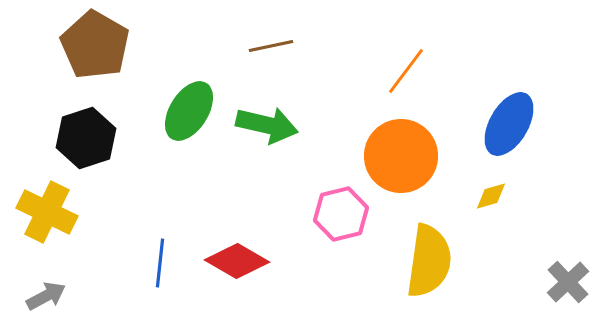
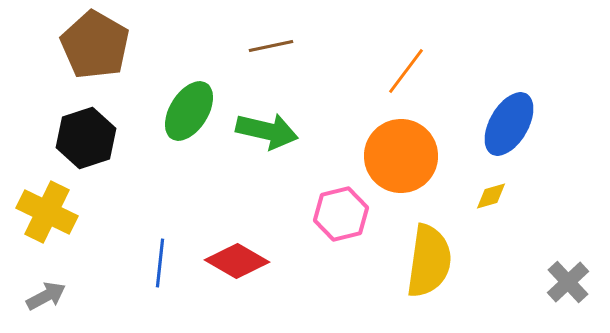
green arrow: moved 6 px down
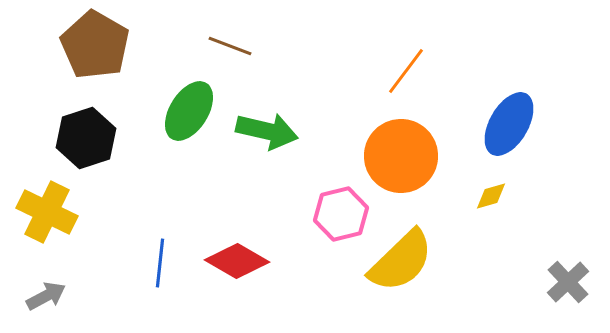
brown line: moved 41 px left; rotated 33 degrees clockwise
yellow semicircle: moved 28 px left; rotated 38 degrees clockwise
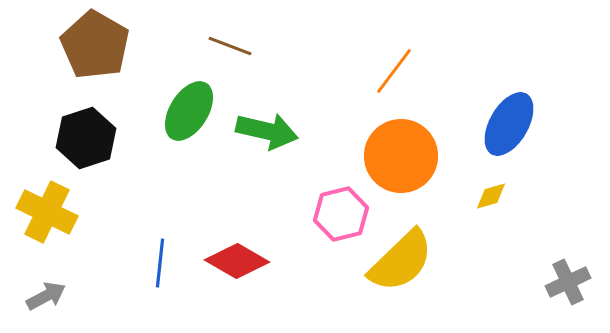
orange line: moved 12 px left
gray cross: rotated 18 degrees clockwise
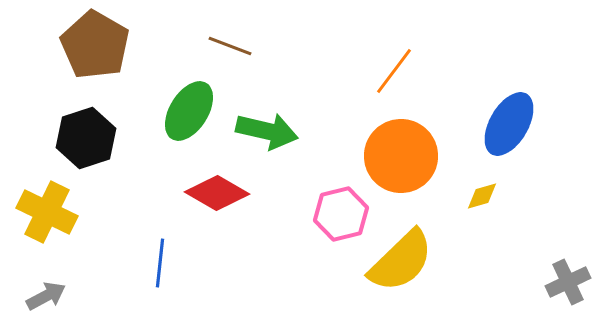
yellow diamond: moved 9 px left
red diamond: moved 20 px left, 68 px up
